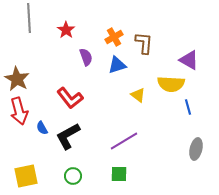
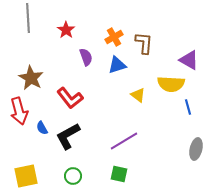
gray line: moved 1 px left
brown star: moved 14 px right, 1 px up
green square: rotated 12 degrees clockwise
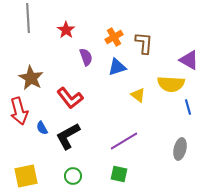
blue triangle: moved 2 px down
gray ellipse: moved 16 px left
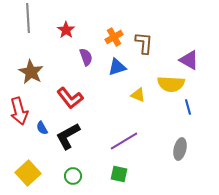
brown star: moved 6 px up
yellow triangle: rotated 14 degrees counterclockwise
yellow square: moved 2 px right, 3 px up; rotated 30 degrees counterclockwise
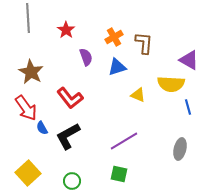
red arrow: moved 7 px right, 3 px up; rotated 20 degrees counterclockwise
green circle: moved 1 px left, 5 px down
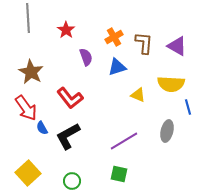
purple triangle: moved 12 px left, 14 px up
gray ellipse: moved 13 px left, 18 px up
